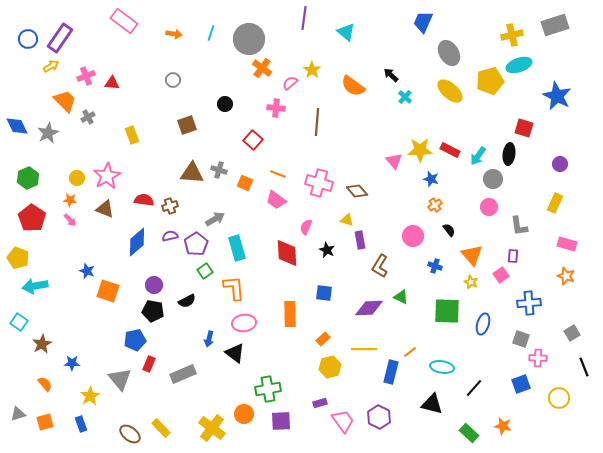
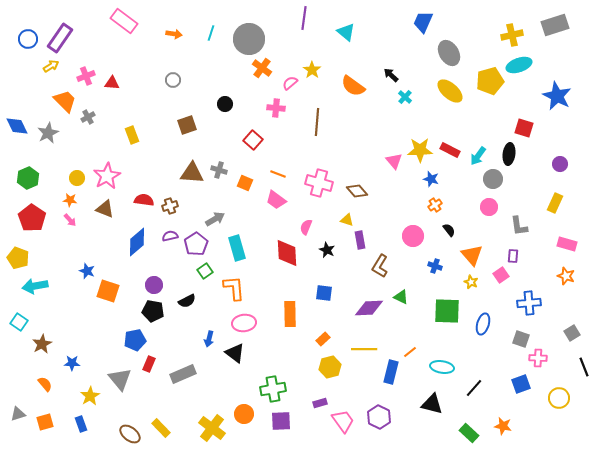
green cross at (268, 389): moved 5 px right
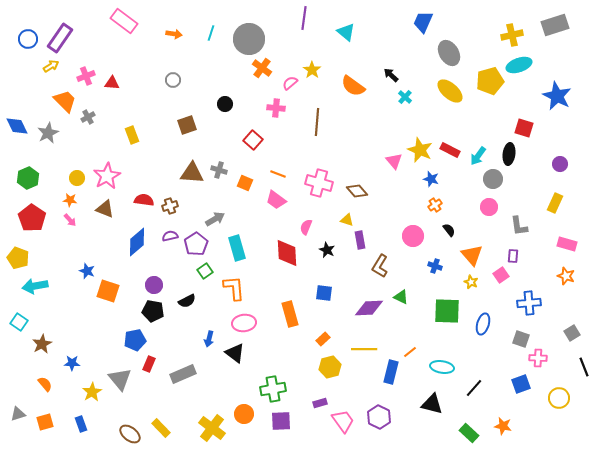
yellow star at (420, 150): rotated 25 degrees clockwise
orange rectangle at (290, 314): rotated 15 degrees counterclockwise
yellow star at (90, 396): moved 2 px right, 4 px up
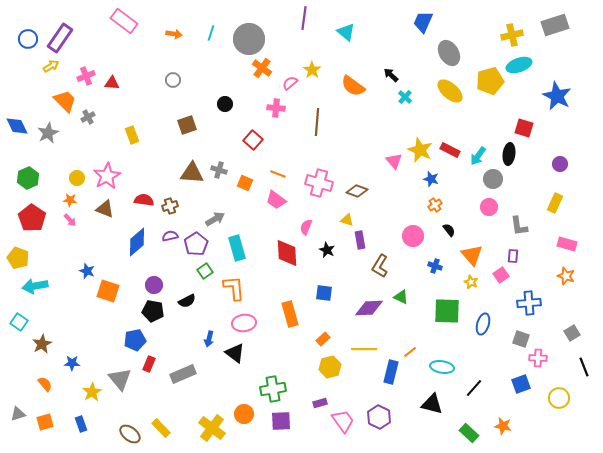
brown diamond at (357, 191): rotated 30 degrees counterclockwise
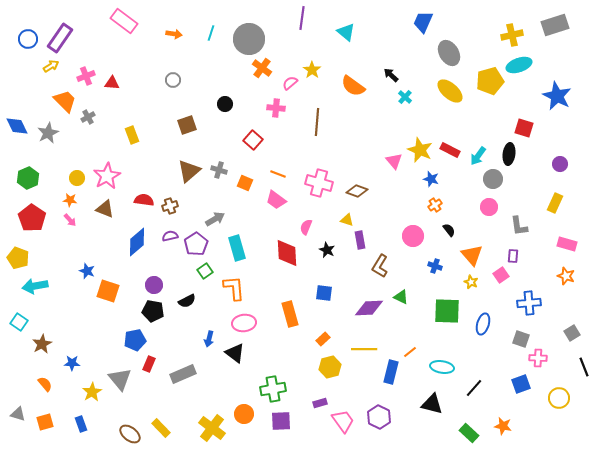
purple line at (304, 18): moved 2 px left
brown triangle at (192, 173): moved 3 px left, 2 px up; rotated 45 degrees counterclockwise
gray triangle at (18, 414): rotated 35 degrees clockwise
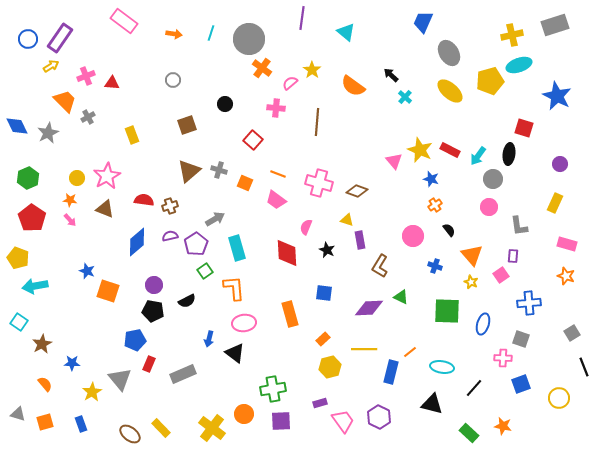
pink cross at (538, 358): moved 35 px left
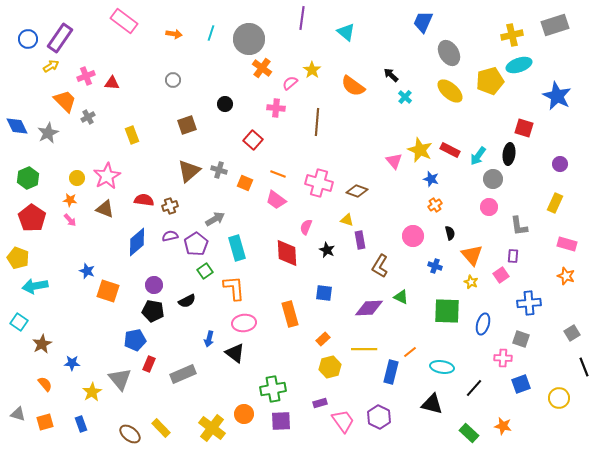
black semicircle at (449, 230): moved 1 px right, 3 px down; rotated 24 degrees clockwise
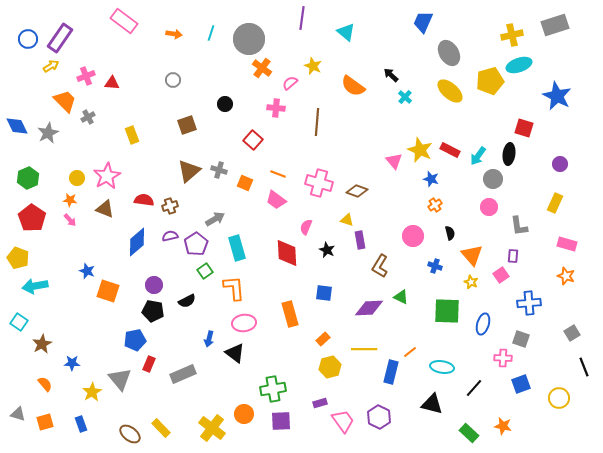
yellow star at (312, 70): moved 1 px right, 4 px up; rotated 12 degrees counterclockwise
